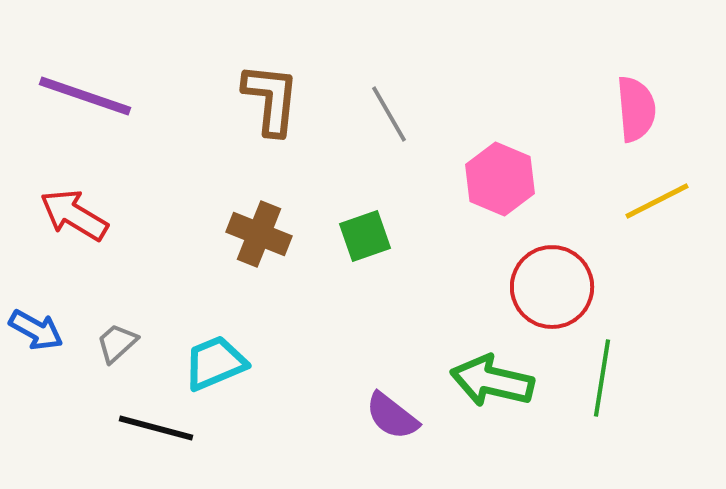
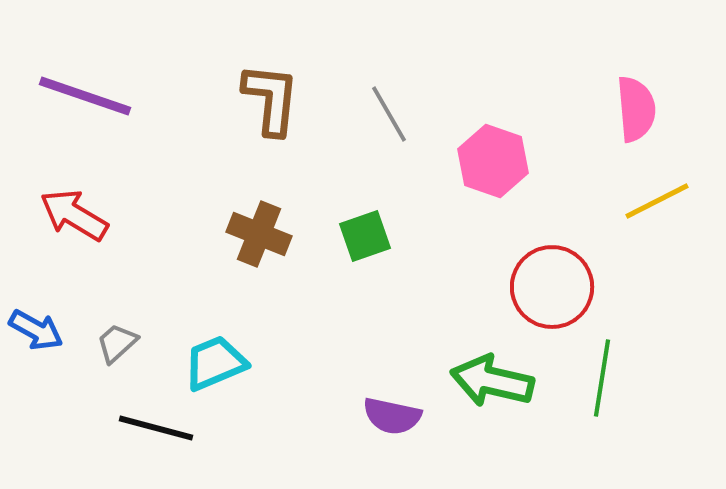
pink hexagon: moved 7 px left, 18 px up; rotated 4 degrees counterclockwise
purple semicircle: rotated 26 degrees counterclockwise
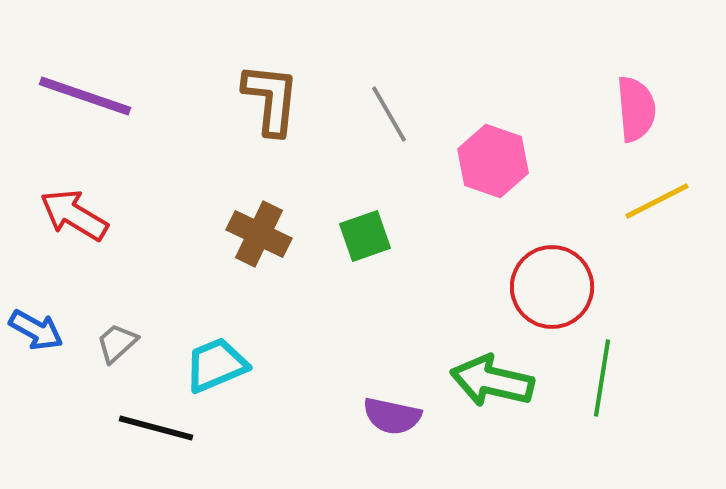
brown cross: rotated 4 degrees clockwise
cyan trapezoid: moved 1 px right, 2 px down
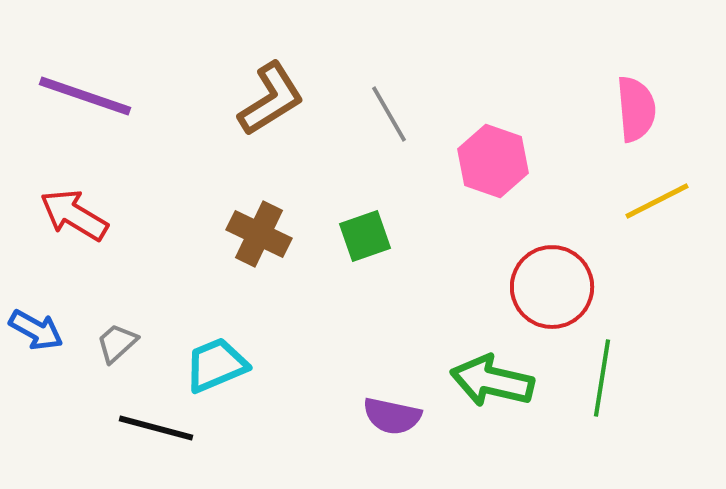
brown L-shape: rotated 52 degrees clockwise
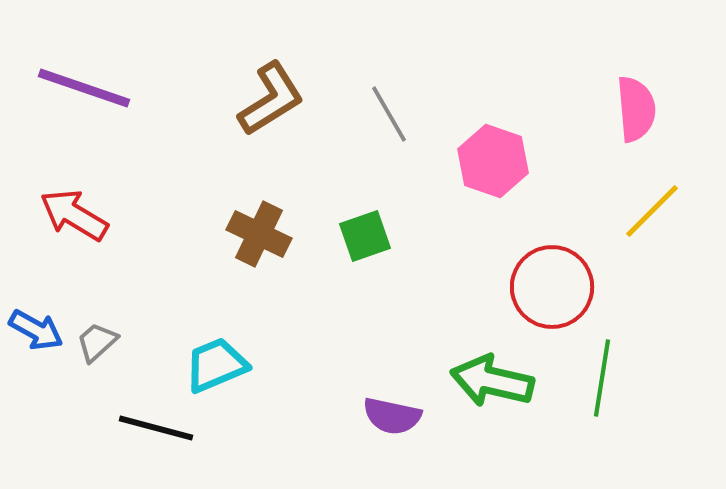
purple line: moved 1 px left, 8 px up
yellow line: moved 5 px left, 10 px down; rotated 18 degrees counterclockwise
gray trapezoid: moved 20 px left, 1 px up
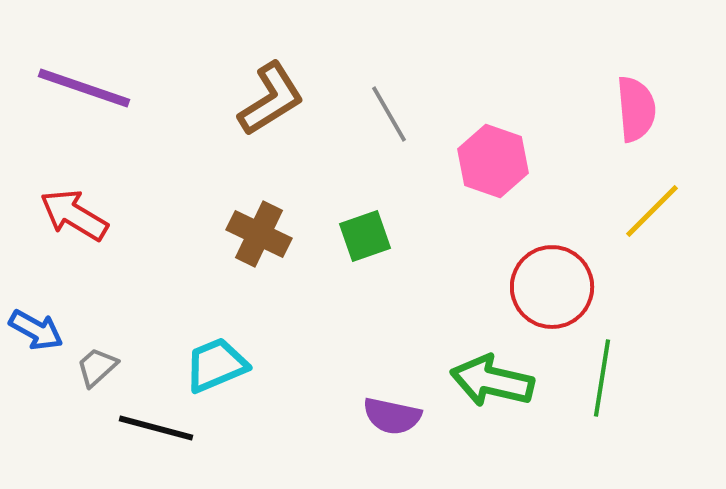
gray trapezoid: moved 25 px down
